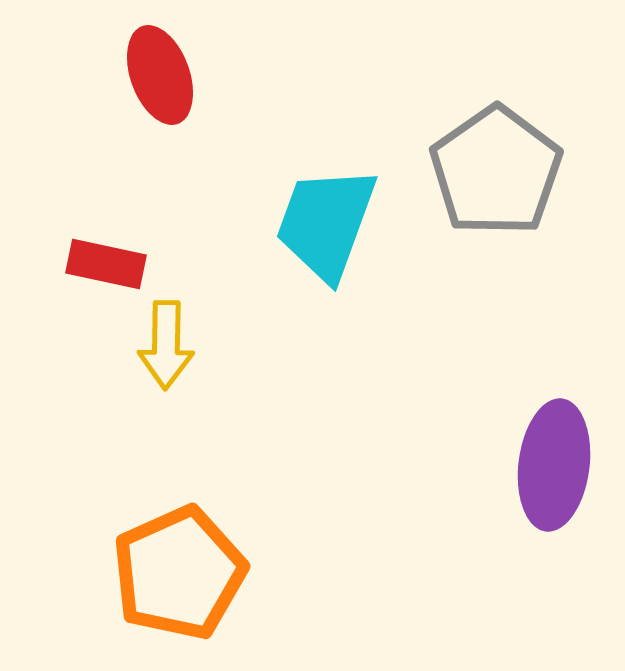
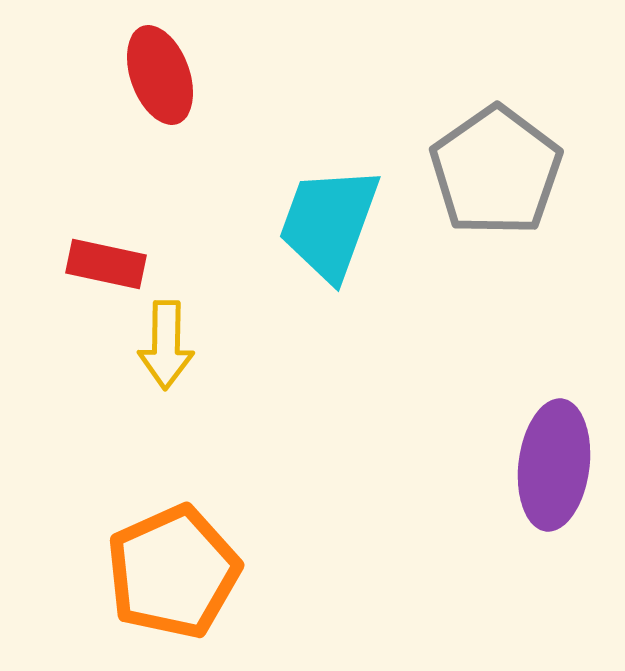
cyan trapezoid: moved 3 px right
orange pentagon: moved 6 px left, 1 px up
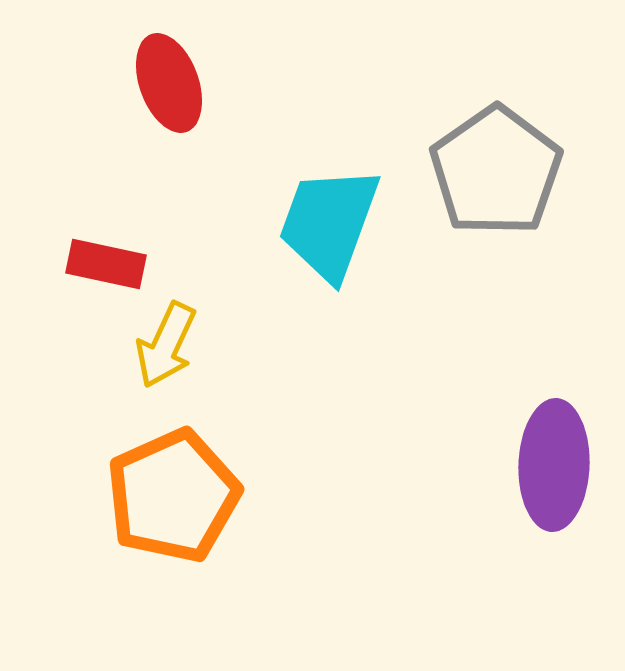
red ellipse: moved 9 px right, 8 px down
yellow arrow: rotated 24 degrees clockwise
purple ellipse: rotated 5 degrees counterclockwise
orange pentagon: moved 76 px up
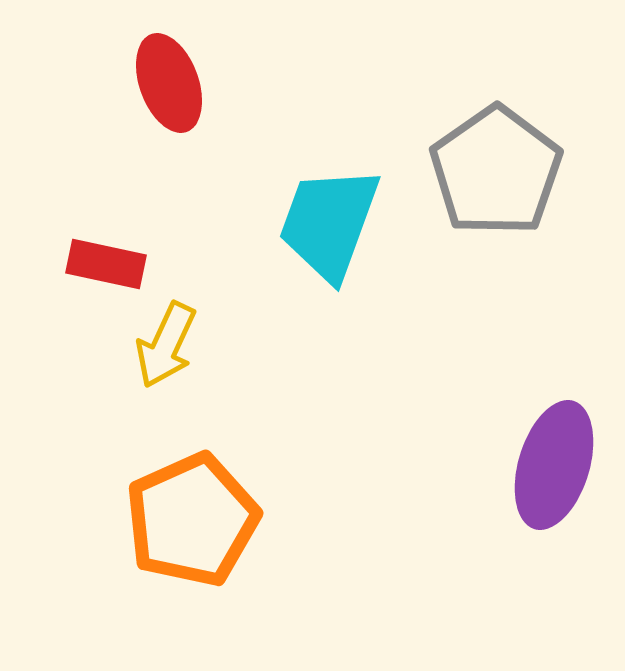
purple ellipse: rotated 15 degrees clockwise
orange pentagon: moved 19 px right, 24 px down
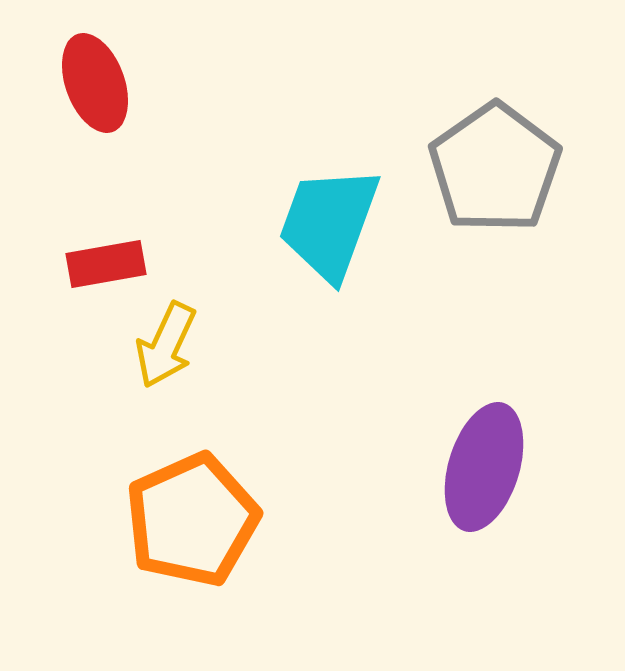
red ellipse: moved 74 px left
gray pentagon: moved 1 px left, 3 px up
red rectangle: rotated 22 degrees counterclockwise
purple ellipse: moved 70 px left, 2 px down
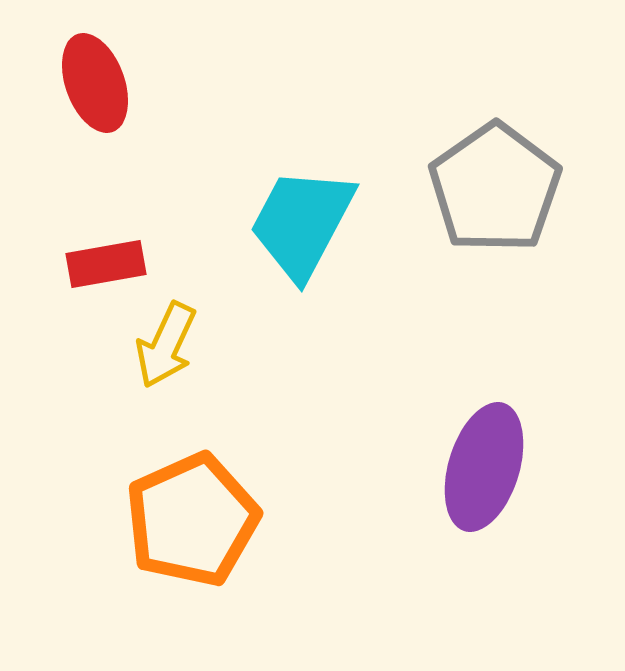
gray pentagon: moved 20 px down
cyan trapezoid: moved 27 px left; rotated 8 degrees clockwise
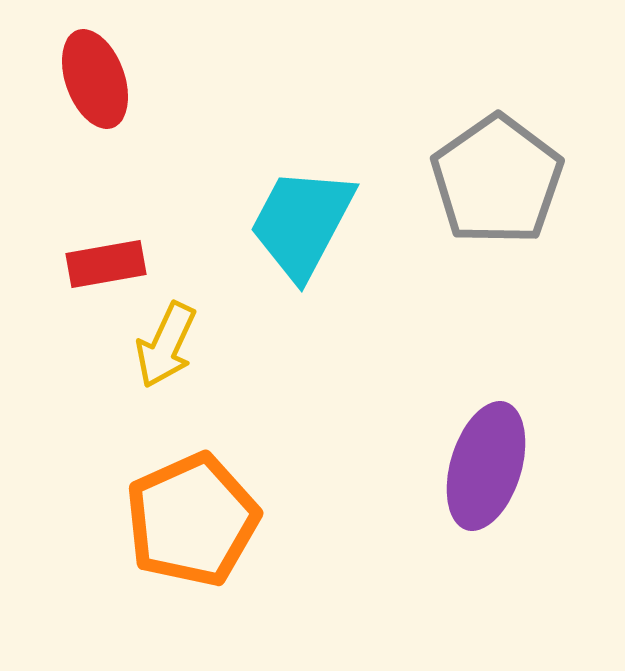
red ellipse: moved 4 px up
gray pentagon: moved 2 px right, 8 px up
purple ellipse: moved 2 px right, 1 px up
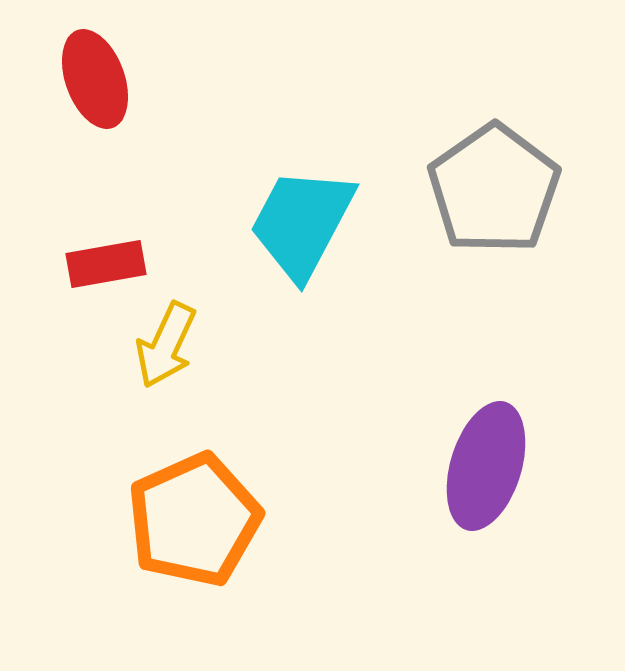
gray pentagon: moved 3 px left, 9 px down
orange pentagon: moved 2 px right
